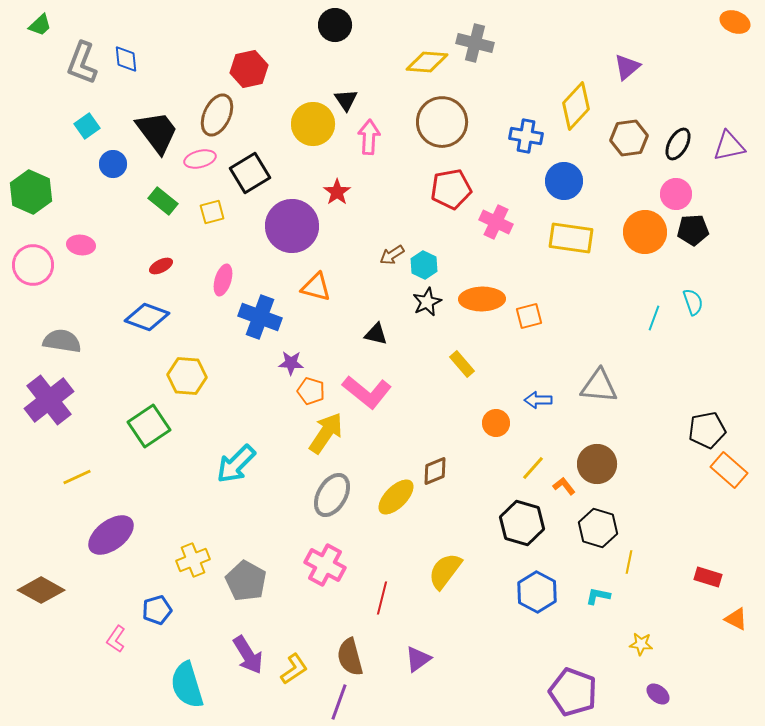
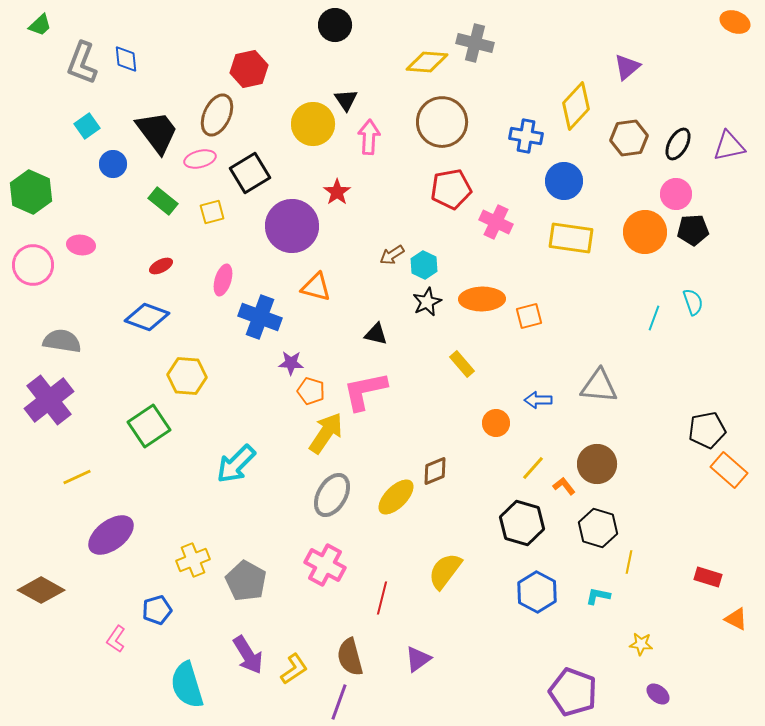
pink L-shape at (367, 392): moved 2 px left, 1 px up; rotated 129 degrees clockwise
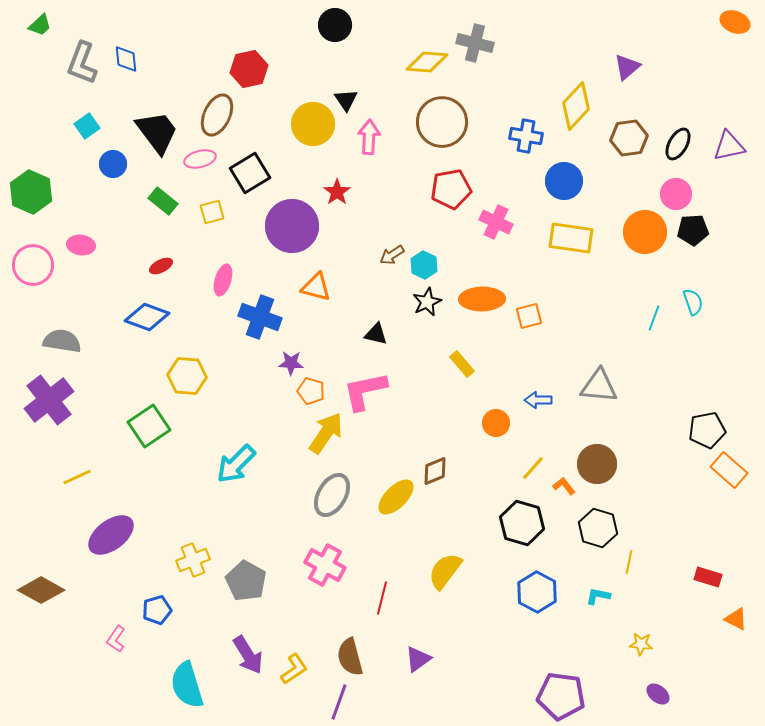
purple pentagon at (573, 692): moved 12 px left, 4 px down; rotated 12 degrees counterclockwise
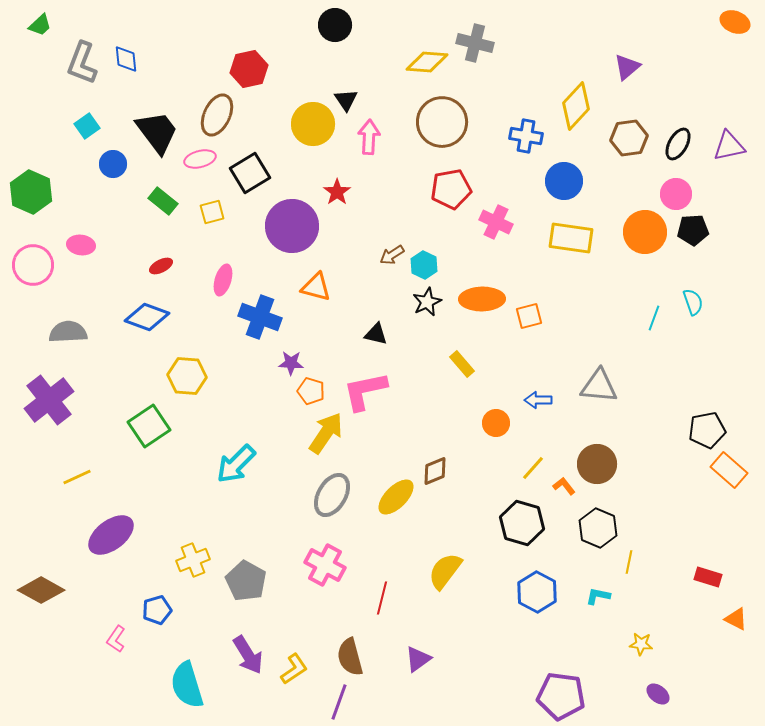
gray semicircle at (62, 341): moved 6 px right, 9 px up; rotated 12 degrees counterclockwise
black hexagon at (598, 528): rotated 6 degrees clockwise
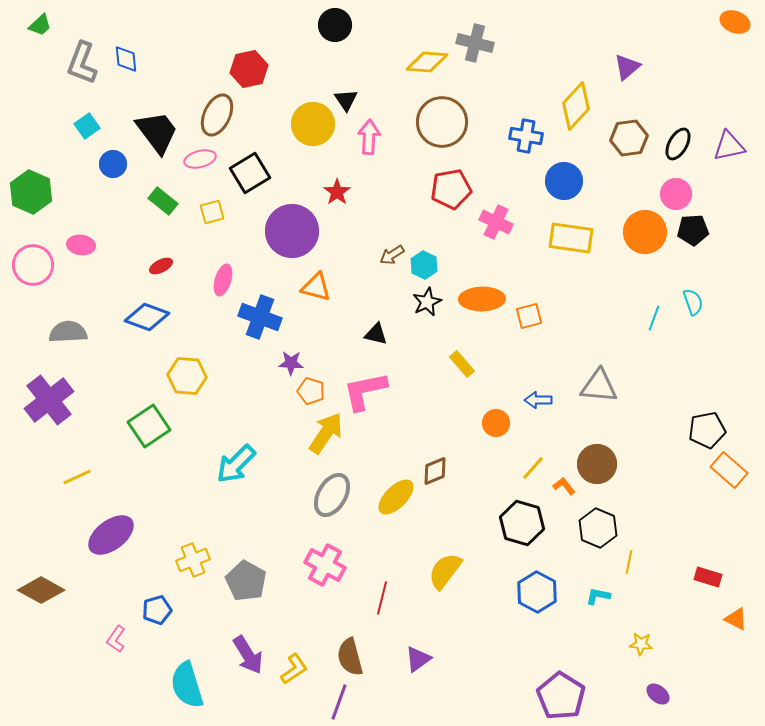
purple circle at (292, 226): moved 5 px down
purple pentagon at (561, 696): rotated 24 degrees clockwise
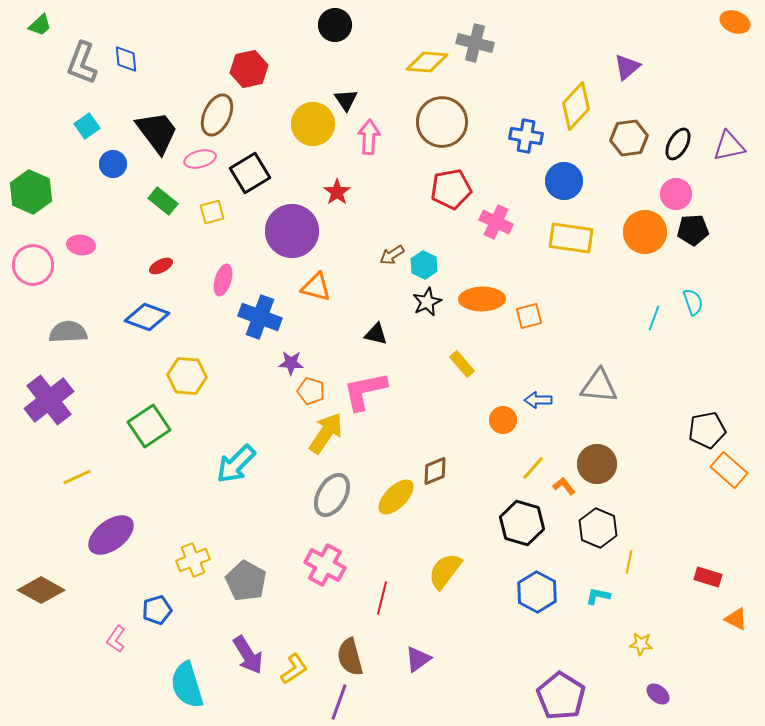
orange circle at (496, 423): moved 7 px right, 3 px up
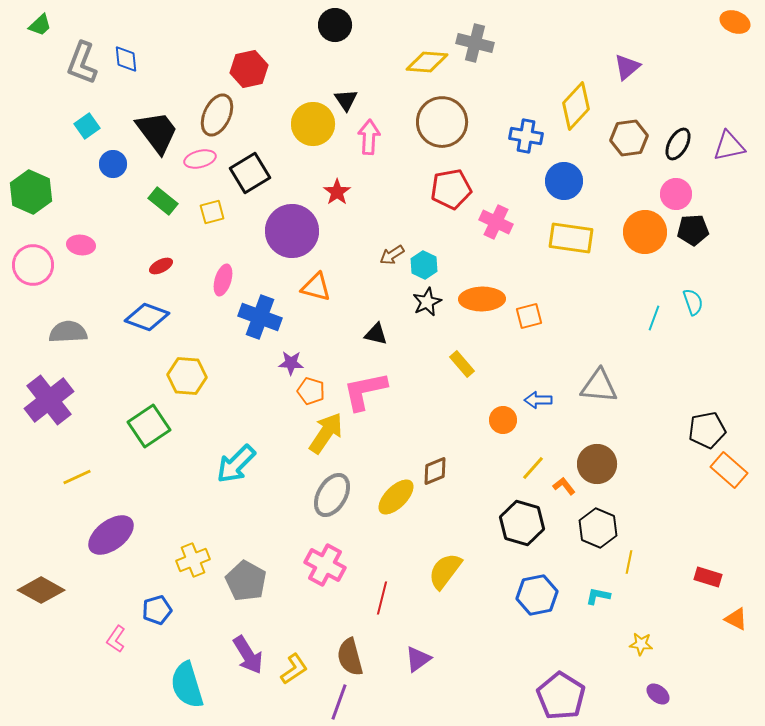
blue hexagon at (537, 592): moved 3 px down; rotated 21 degrees clockwise
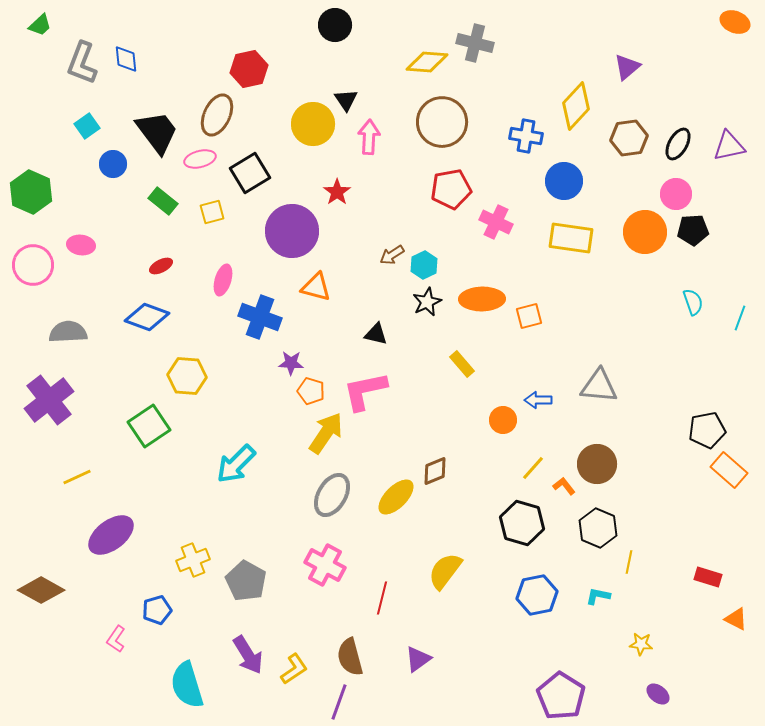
cyan hexagon at (424, 265): rotated 8 degrees clockwise
cyan line at (654, 318): moved 86 px right
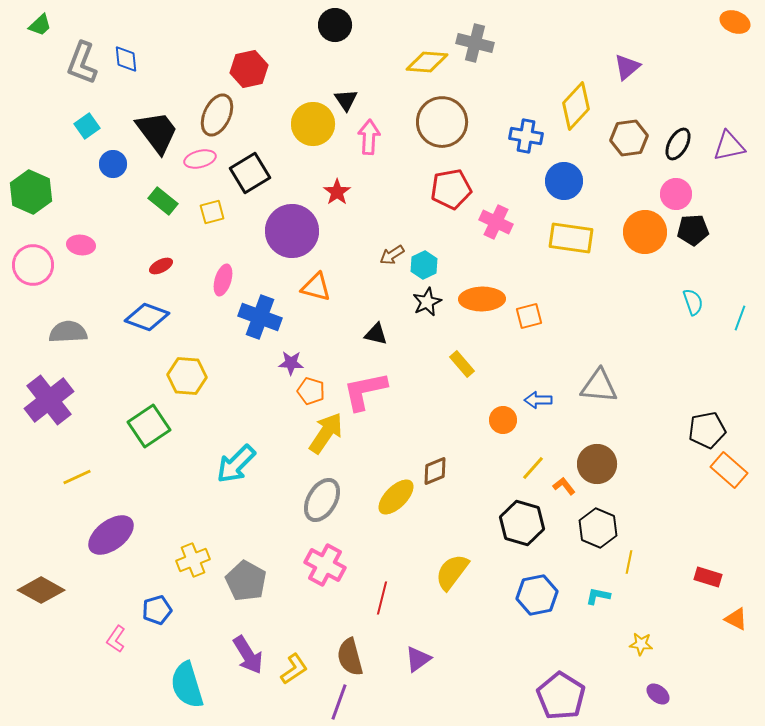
gray ellipse at (332, 495): moved 10 px left, 5 px down
yellow semicircle at (445, 571): moved 7 px right, 1 px down
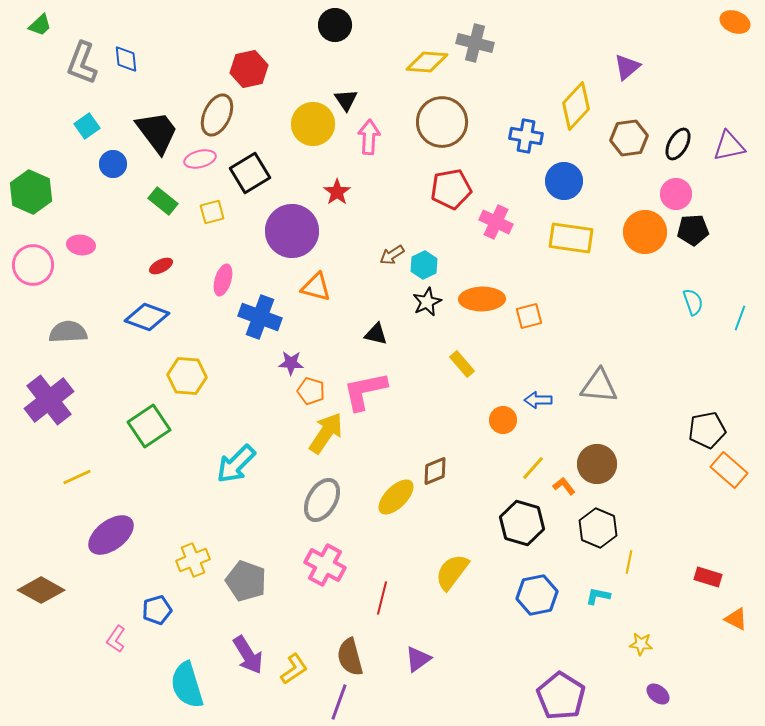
gray pentagon at (246, 581): rotated 9 degrees counterclockwise
